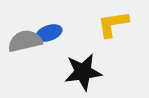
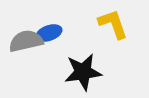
yellow L-shape: rotated 80 degrees clockwise
gray semicircle: moved 1 px right
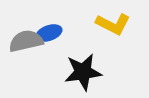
yellow L-shape: rotated 136 degrees clockwise
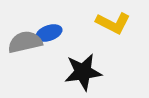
yellow L-shape: moved 1 px up
gray semicircle: moved 1 px left, 1 px down
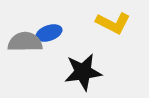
gray semicircle: rotated 12 degrees clockwise
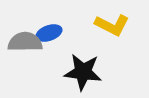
yellow L-shape: moved 1 px left, 2 px down
black star: rotated 15 degrees clockwise
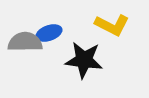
black star: moved 1 px right, 12 px up
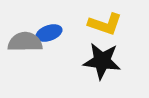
yellow L-shape: moved 7 px left, 1 px up; rotated 8 degrees counterclockwise
black star: moved 18 px right, 1 px down
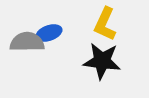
yellow L-shape: rotated 96 degrees clockwise
gray semicircle: moved 2 px right
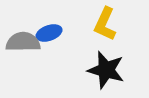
gray semicircle: moved 4 px left
black star: moved 4 px right, 9 px down; rotated 9 degrees clockwise
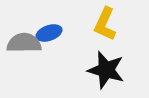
gray semicircle: moved 1 px right, 1 px down
